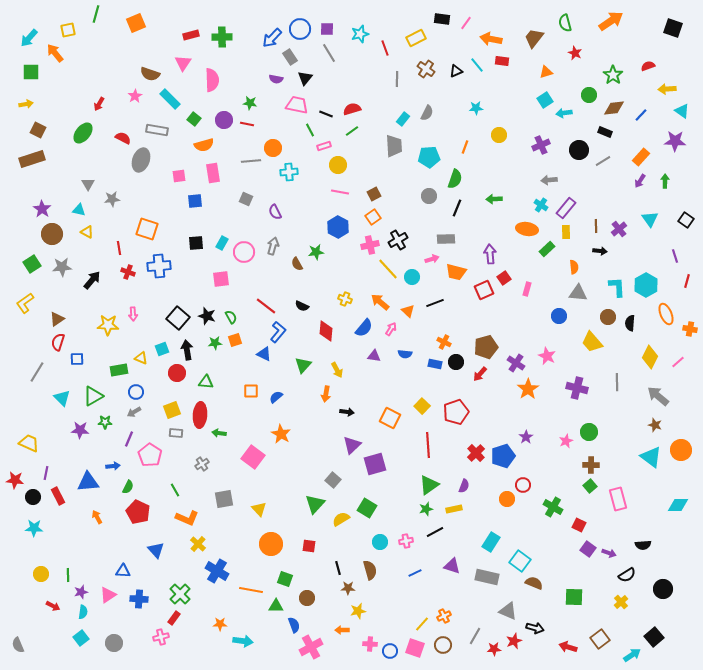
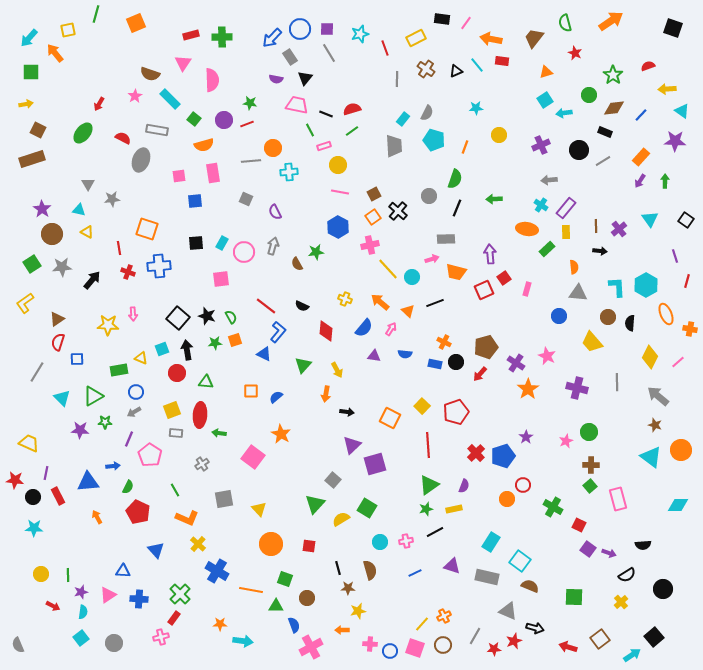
red line at (247, 124): rotated 32 degrees counterclockwise
cyan pentagon at (429, 157): moved 5 px right, 17 px up; rotated 20 degrees clockwise
black cross at (398, 240): moved 29 px up; rotated 18 degrees counterclockwise
brown semicircle at (534, 583): moved 4 px left, 3 px down
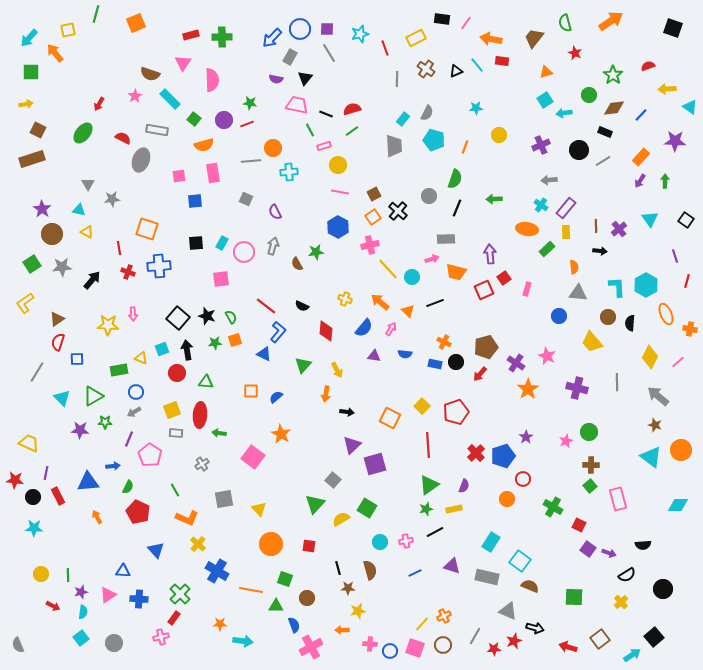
gray rectangle at (290, 57): rotated 63 degrees clockwise
cyan triangle at (682, 111): moved 8 px right, 4 px up
red circle at (523, 485): moved 6 px up
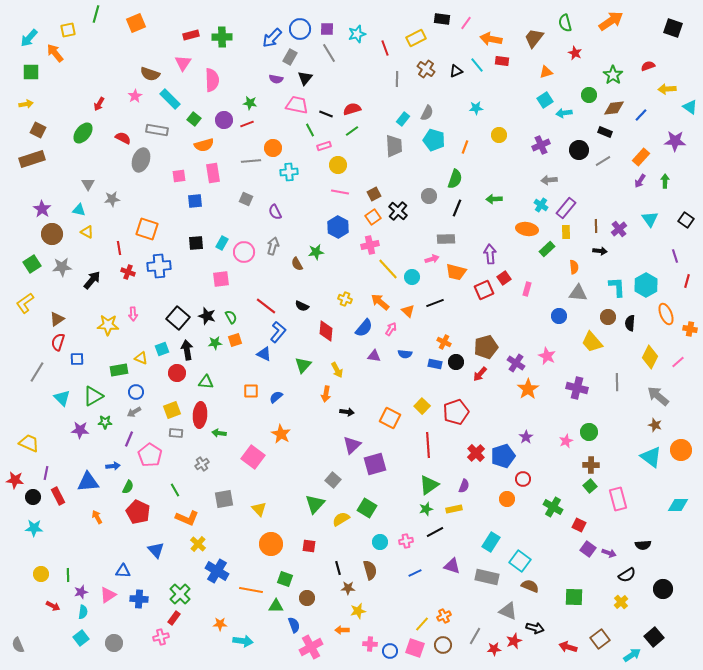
cyan star at (360, 34): moved 3 px left
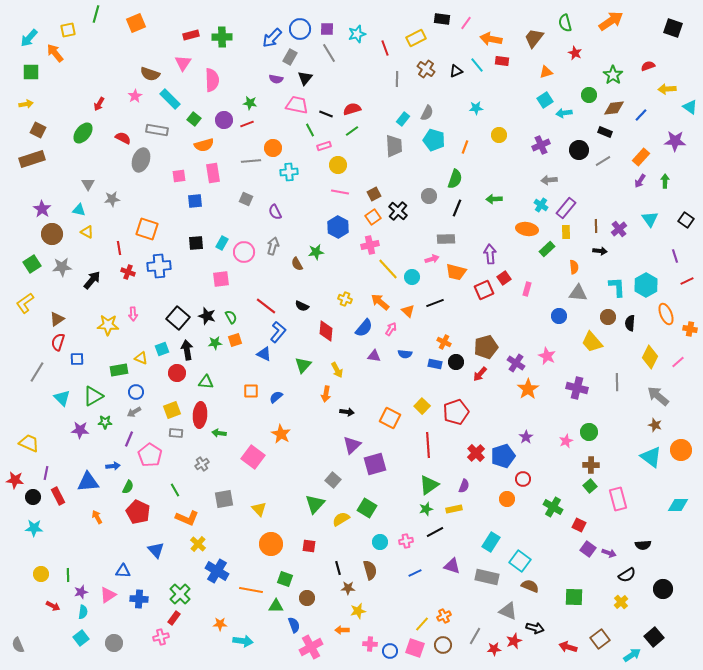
red line at (687, 281): rotated 48 degrees clockwise
